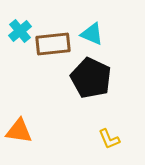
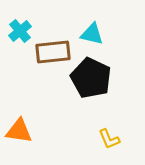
cyan triangle: rotated 10 degrees counterclockwise
brown rectangle: moved 8 px down
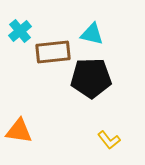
black pentagon: rotated 27 degrees counterclockwise
yellow L-shape: moved 1 px down; rotated 15 degrees counterclockwise
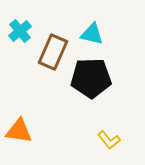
brown rectangle: rotated 60 degrees counterclockwise
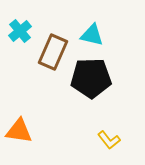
cyan triangle: moved 1 px down
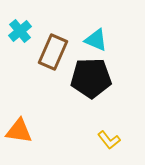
cyan triangle: moved 4 px right, 5 px down; rotated 10 degrees clockwise
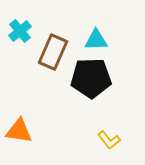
cyan triangle: rotated 25 degrees counterclockwise
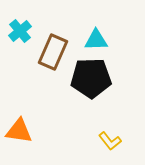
yellow L-shape: moved 1 px right, 1 px down
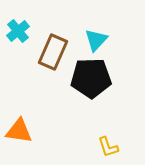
cyan cross: moved 2 px left
cyan triangle: rotated 45 degrees counterclockwise
yellow L-shape: moved 2 px left, 6 px down; rotated 20 degrees clockwise
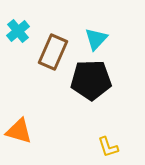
cyan triangle: moved 1 px up
black pentagon: moved 2 px down
orange triangle: rotated 8 degrees clockwise
